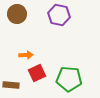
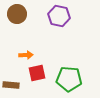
purple hexagon: moved 1 px down
red square: rotated 12 degrees clockwise
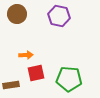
red square: moved 1 px left
brown rectangle: rotated 14 degrees counterclockwise
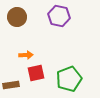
brown circle: moved 3 px down
green pentagon: rotated 25 degrees counterclockwise
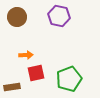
brown rectangle: moved 1 px right, 2 px down
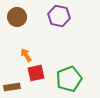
orange arrow: rotated 120 degrees counterclockwise
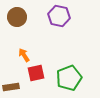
orange arrow: moved 2 px left
green pentagon: moved 1 px up
brown rectangle: moved 1 px left
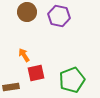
brown circle: moved 10 px right, 5 px up
green pentagon: moved 3 px right, 2 px down
